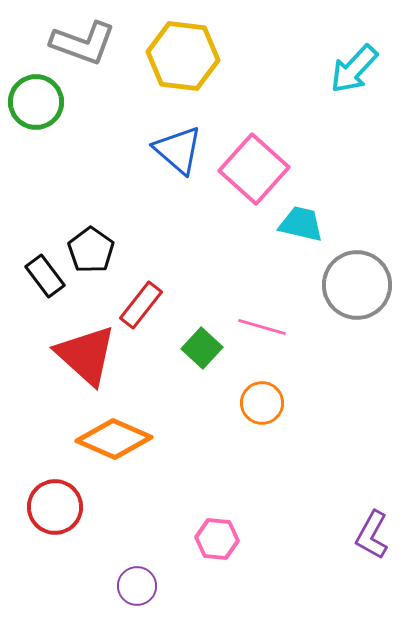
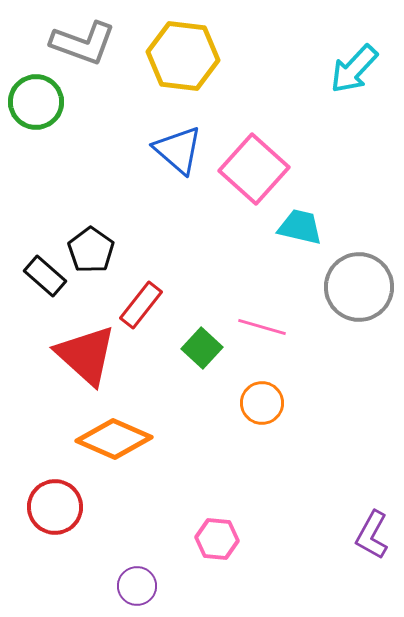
cyan trapezoid: moved 1 px left, 3 px down
black rectangle: rotated 12 degrees counterclockwise
gray circle: moved 2 px right, 2 px down
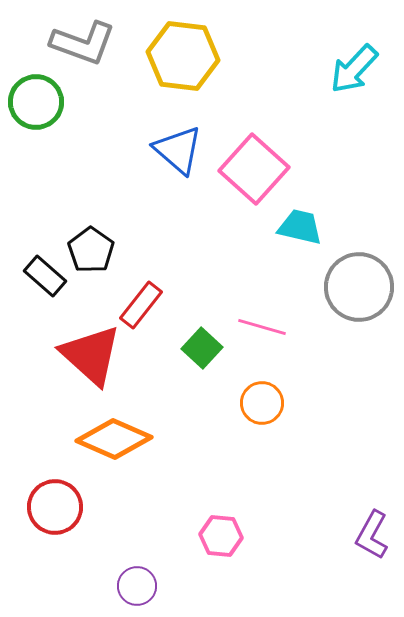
red triangle: moved 5 px right
pink hexagon: moved 4 px right, 3 px up
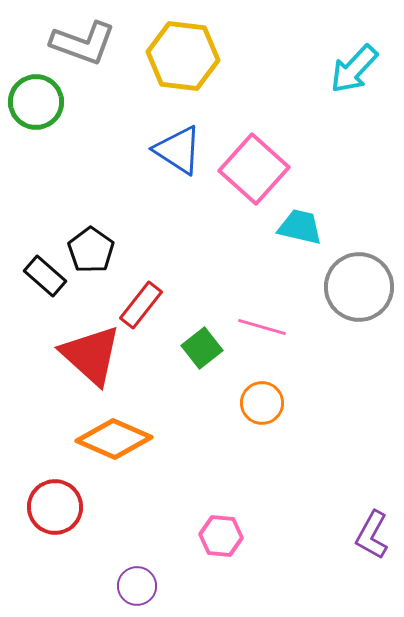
blue triangle: rotated 8 degrees counterclockwise
green square: rotated 9 degrees clockwise
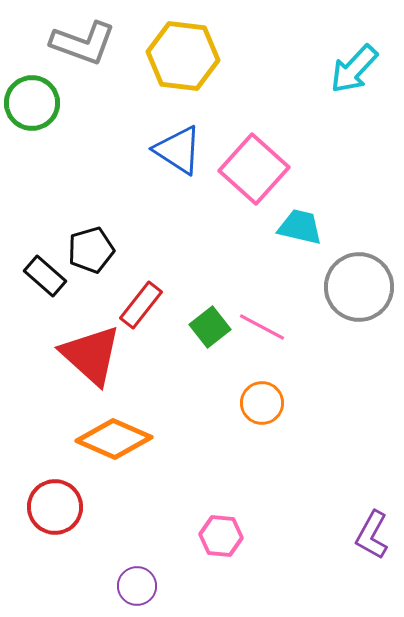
green circle: moved 4 px left, 1 px down
black pentagon: rotated 21 degrees clockwise
pink line: rotated 12 degrees clockwise
green square: moved 8 px right, 21 px up
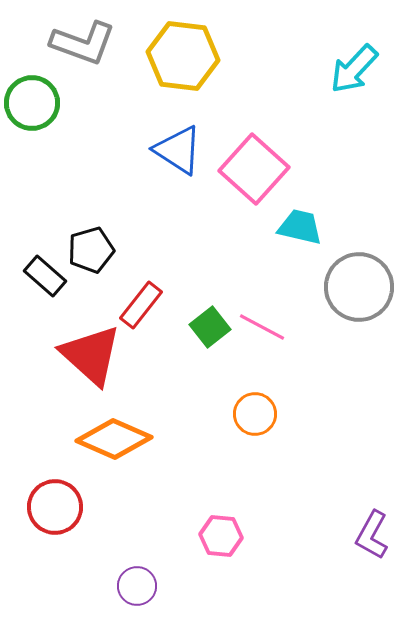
orange circle: moved 7 px left, 11 px down
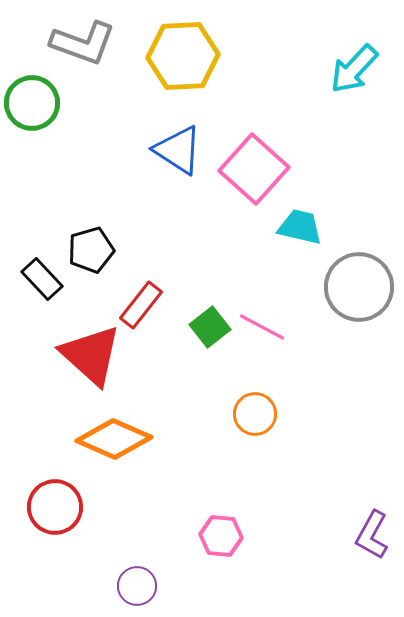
yellow hexagon: rotated 10 degrees counterclockwise
black rectangle: moved 3 px left, 3 px down; rotated 6 degrees clockwise
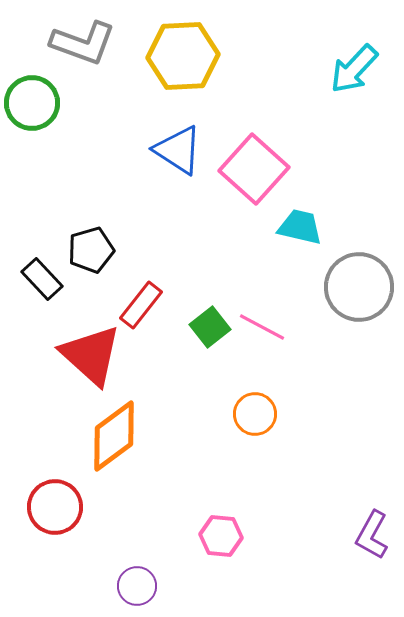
orange diamond: moved 3 px up; rotated 60 degrees counterclockwise
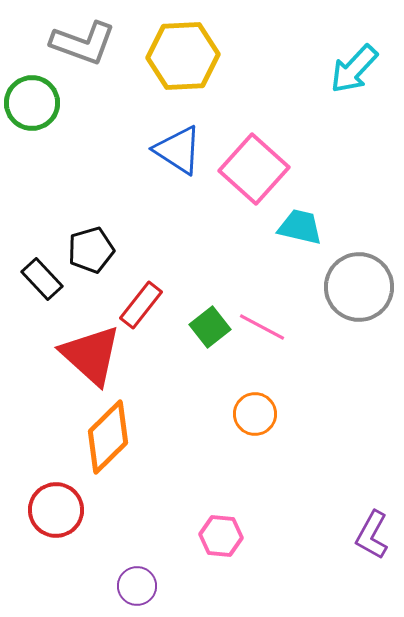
orange diamond: moved 6 px left, 1 px down; rotated 8 degrees counterclockwise
red circle: moved 1 px right, 3 px down
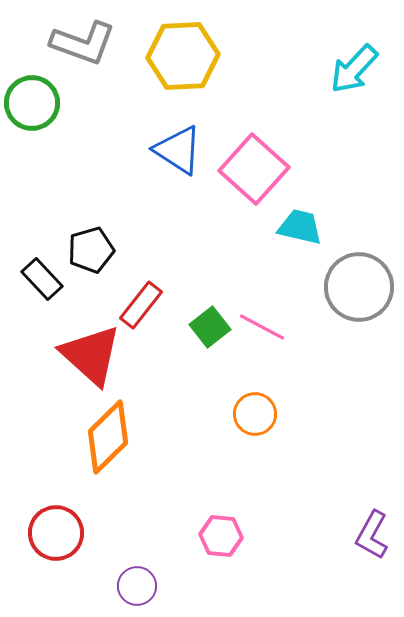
red circle: moved 23 px down
